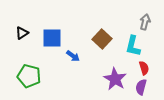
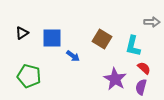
gray arrow: moved 7 px right; rotated 77 degrees clockwise
brown square: rotated 12 degrees counterclockwise
red semicircle: rotated 32 degrees counterclockwise
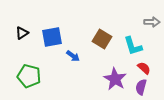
blue square: moved 1 px up; rotated 10 degrees counterclockwise
cyan L-shape: rotated 30 degrees counterclockwise
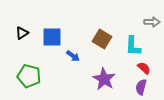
blue square: rotated 10 degrees clockwise
cyan L-shape: rotated 20 degrees clockwise
purple star: moved 11 px left
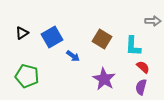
gray arrow: moved 1 px right, 1 px up
blue square: rotated 30 degrees counterclockwise
red semicircle: moved 1 px left, 1 px up
green pentagon: moved 2 px left
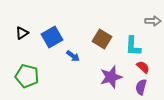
purple star: moved 7 px right, 2 px up; rotated 25 degrees clockwise
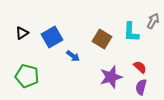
gray arrow: rotated 63 degrees counterclockwise
cyan L-shape: moved 2 px left, 14 px up
red semicircle: moved 3 px left
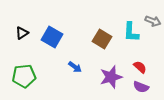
gray arrow: rotated 84 degrees clockwise
blue square: rotated 30 degrees counterclockwise
blue arrow: moved 2 px right, 11 px down
green pentagon: moved 3 px left; rotated 20 degrees counterclockwise
purple semicircle: rotated 84 degrees counterclockwise
